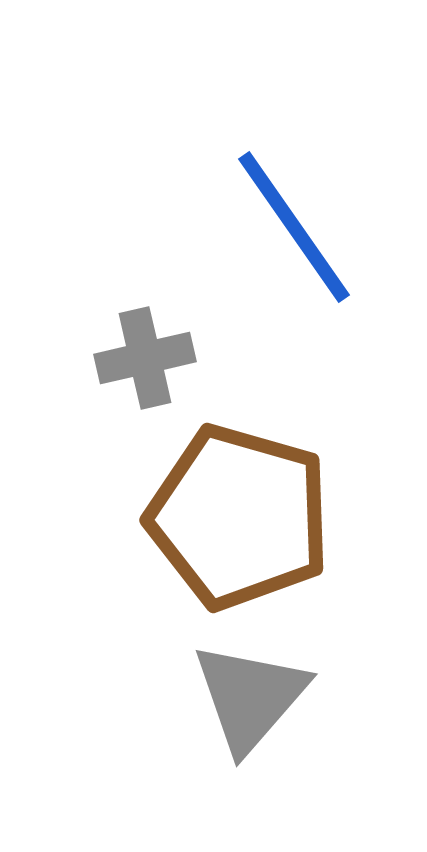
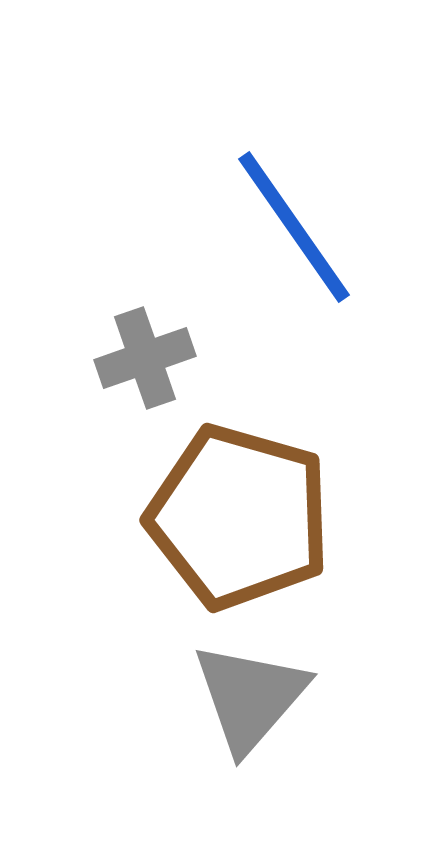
gray cross: rotated 6 degrees counterclockwise
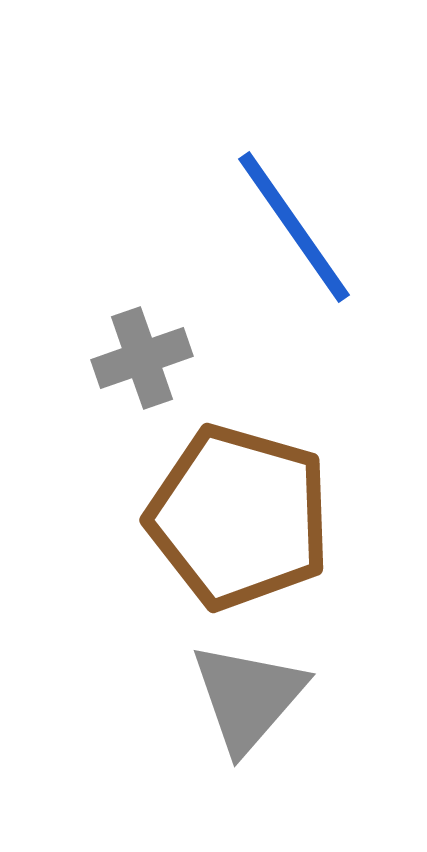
gray cross: moved 3 px left
gray triangle: moved 2 px left
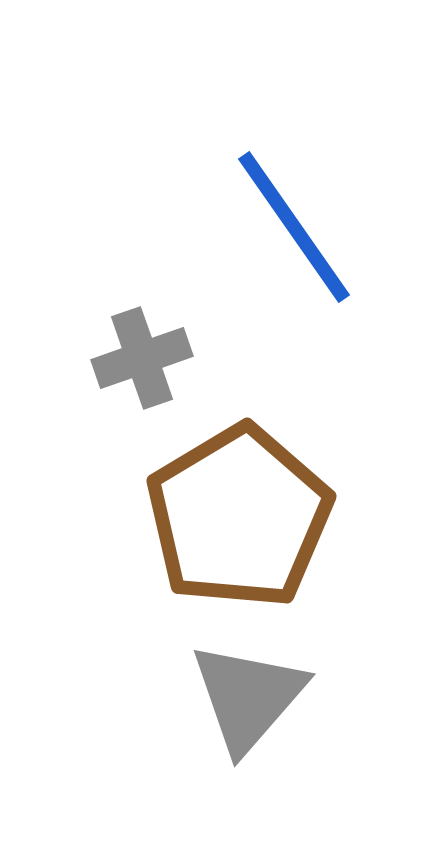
brown pentagon: rotated 25 degrees clockwise
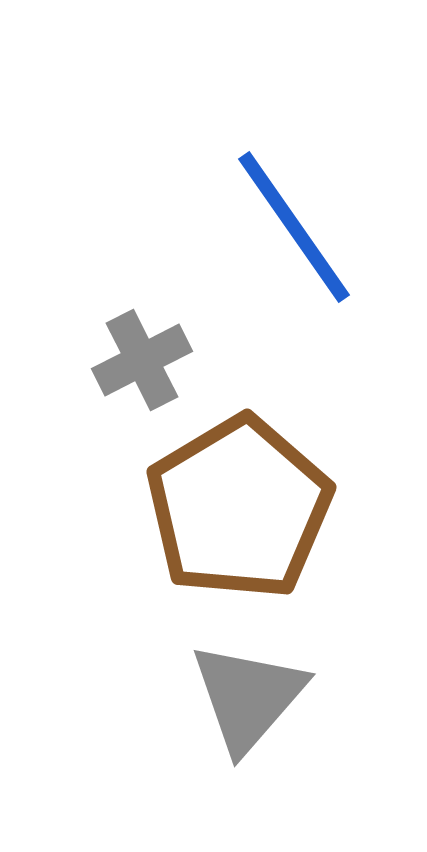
gray cross: moved 2 px down; rotated 8 degrees counterclockwise
brown pentagon: moved 9 px up
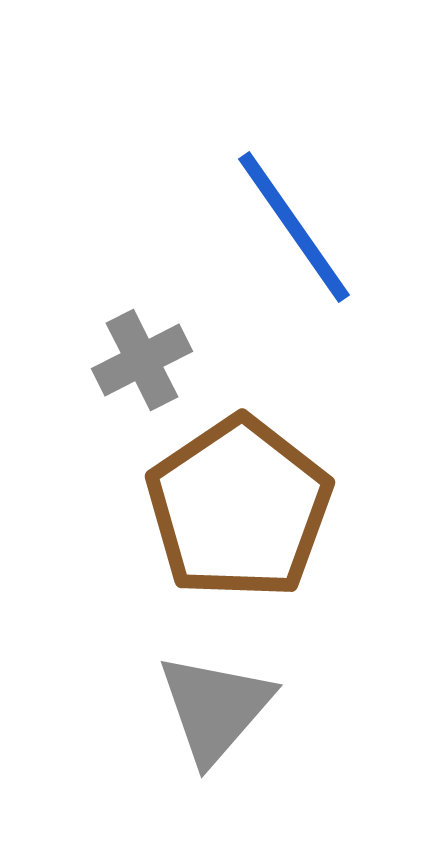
brown pentagon: rotated 3 degrees counterclockwise
gray triangle: moved 33 px left, 11 px down
